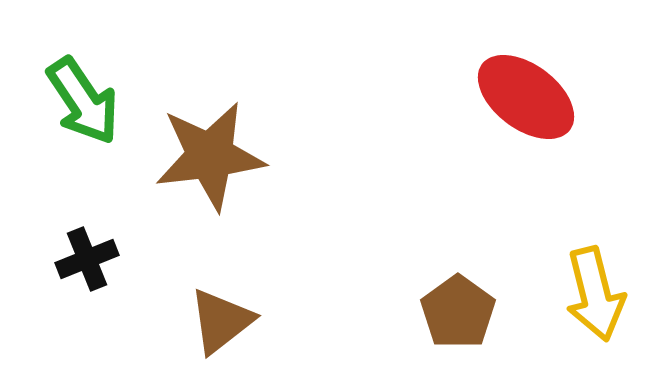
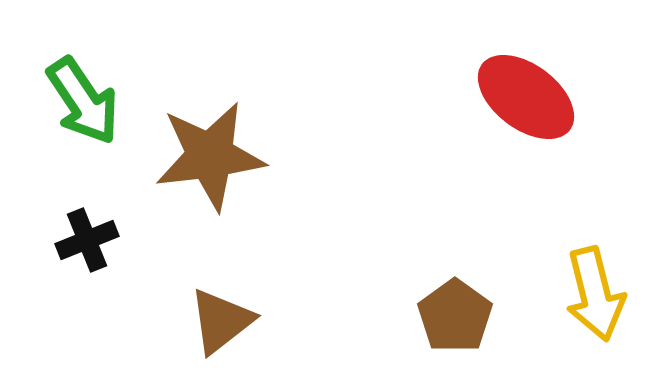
black cross: moved 19 px up
brown pentagon: moved 3 px left, 4 px down
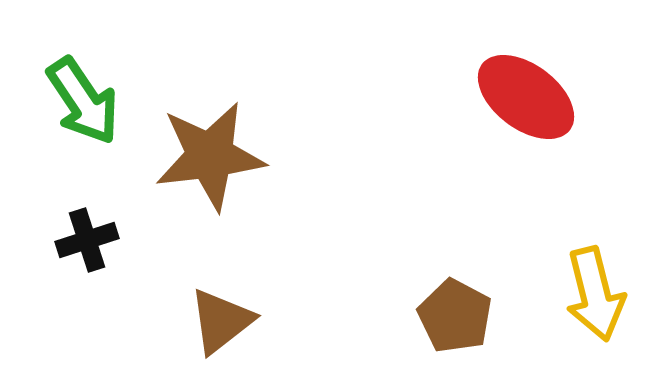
black cross: rotated 4 degrees clockwise
brown pentagon: rotated 8 degrees counterclockwise
